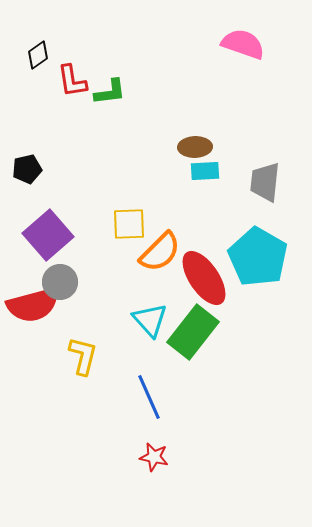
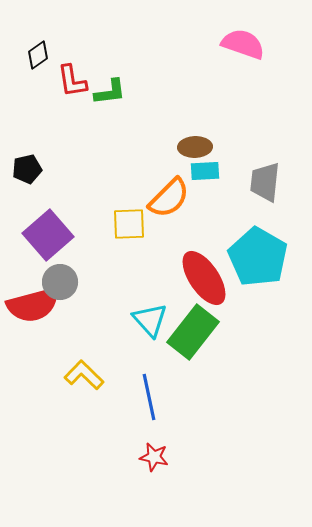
orange semicircle: moved 9 px right, 54 px up
yellow L-shape: moved 1 px right, 19 px down; rotated 60 degrees counterclockwise
blue line: rotated 12 degrees clockwise
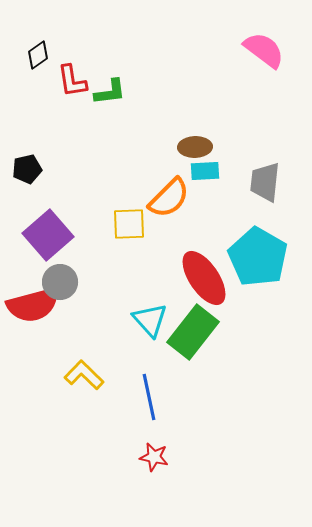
pink semicircle: moved 21 px right, 6 px down; rotated 18 degrees clockwise
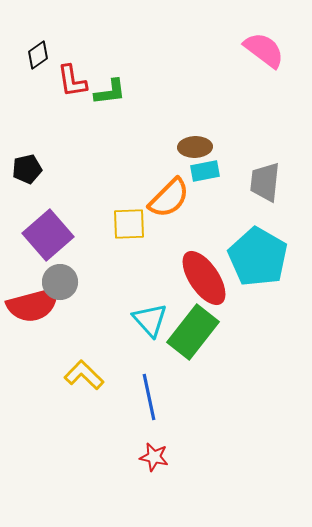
cyan rectangle: rotated 8 degrees counterclockwise
